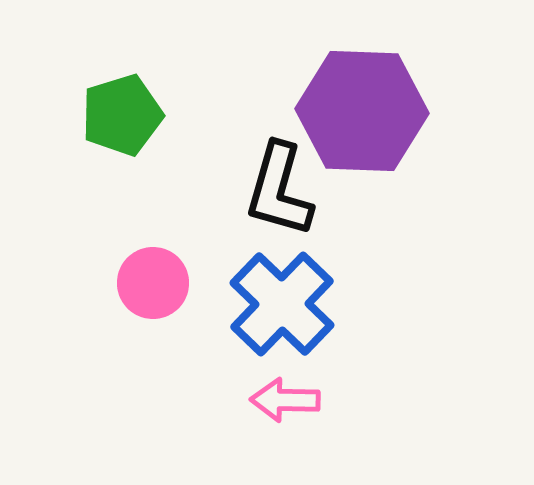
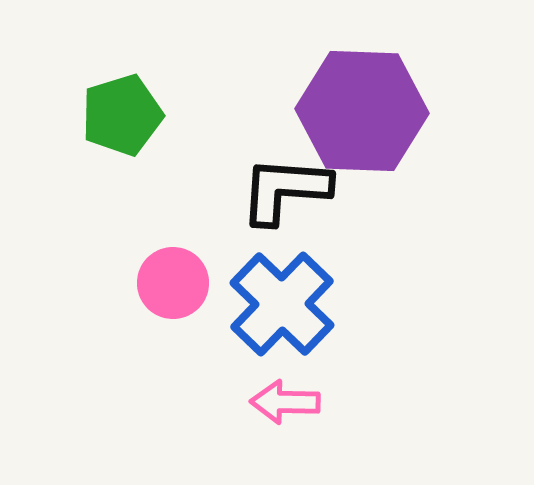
black L-shape: moved 6 px right; rotated 78 degrees clockwise
pink circle: moved 20 px right
pink arrow: moved 2 px down
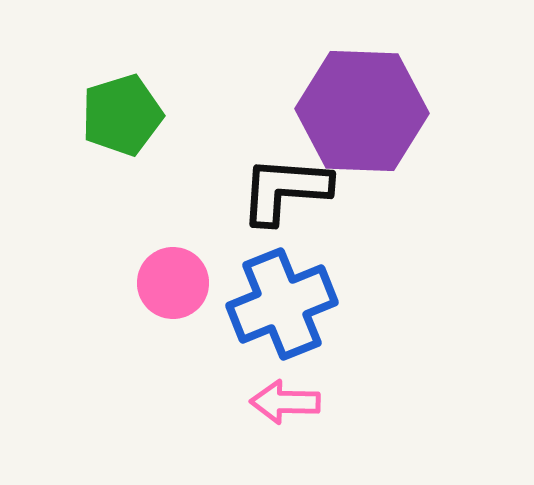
blue cross: rotated 24 degrees clockwise
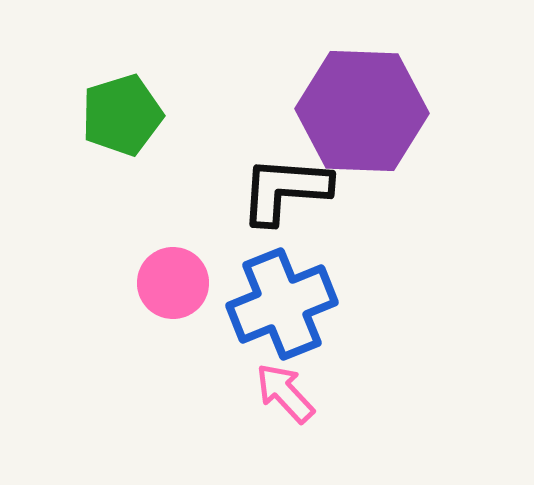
pink arrow: moved 9 px up; rotated 46 degrees clockwise
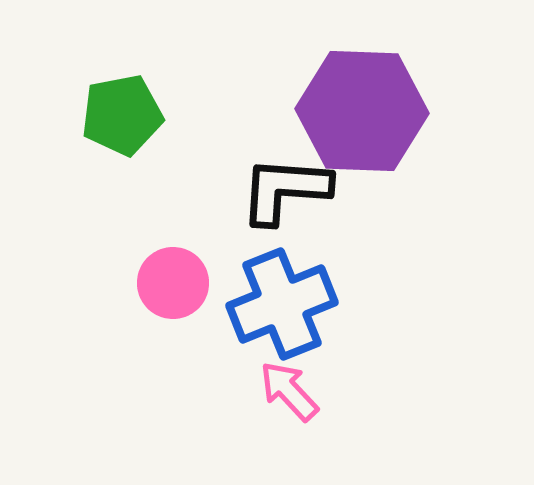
green pentagon: rotated 6 degrees clockwise
pink arrow: moved 4 px right, 2 px up
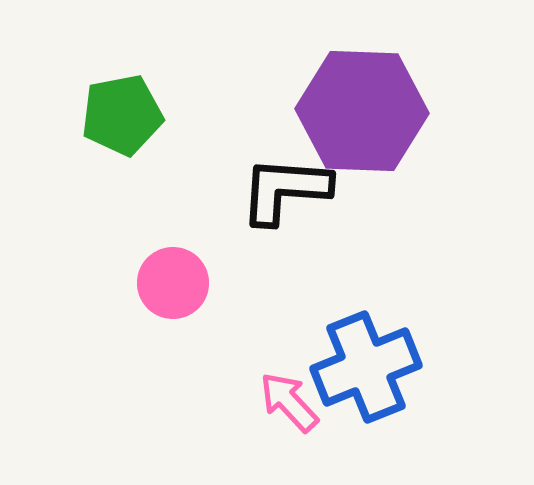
blue cross: moved 84 px right, 63 px down
pink arrow: moved 11 px down
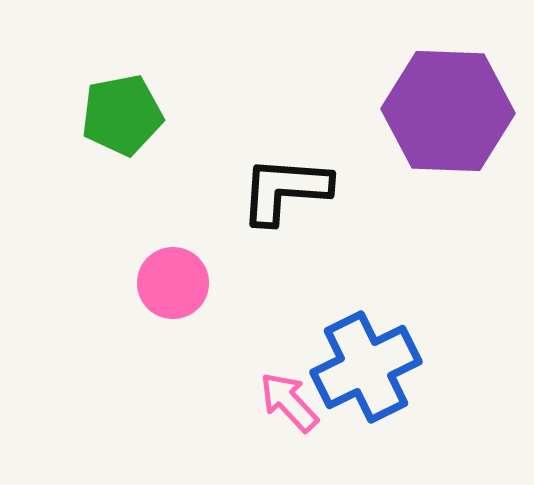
purple hexagon: moved 86 px right
blue cross: rotated 4 degrees counterclockwise
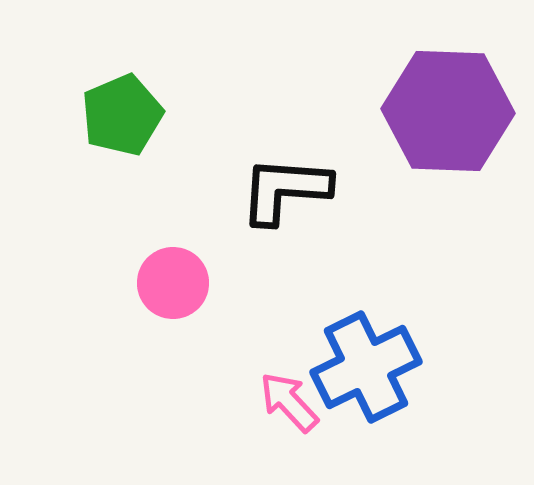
green pentagon: rotated 12 degrees counterclockwise
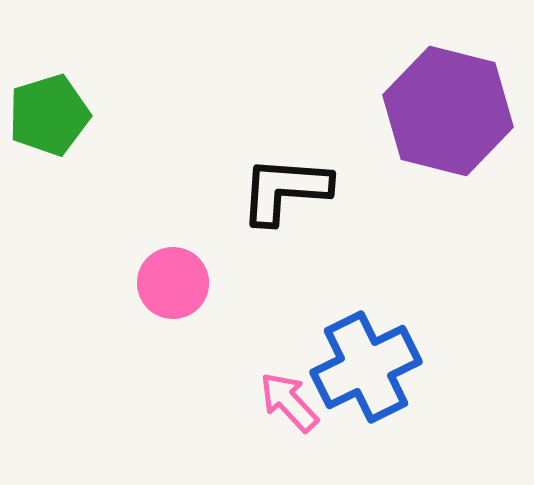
purple hexagon: rotated 12 degrees clockwise
green pentagon: moved 73 px left; rotated 6 degrees clockwise
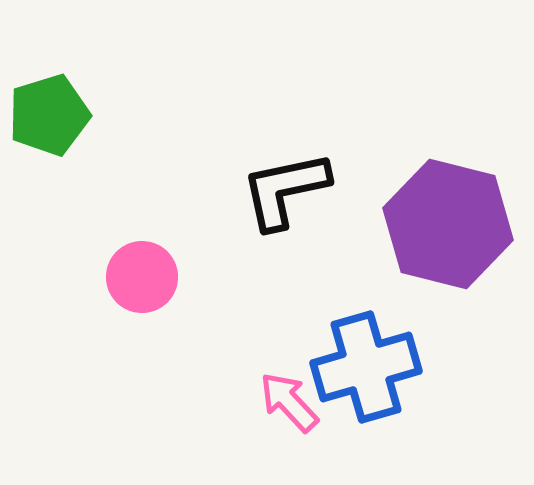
purple hexagon: moved 113 px down
black L-shape: rotated 16 degrees counterclockwise
pink circle: moved 31 px left, 6 px up
blue cross: rotated 10 degrees clockwise
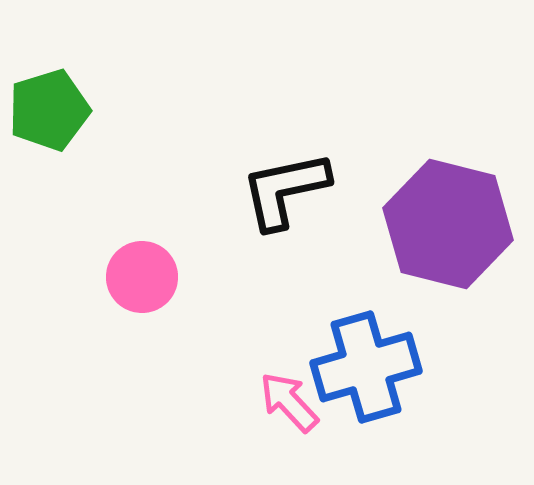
green pentagon: moved 5 px up
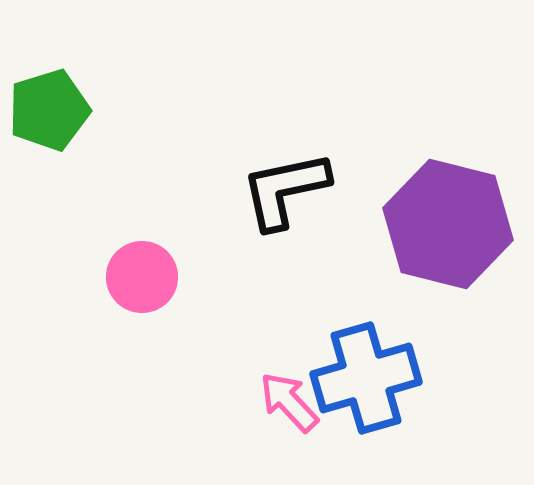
blue cross: moved 11 px down
